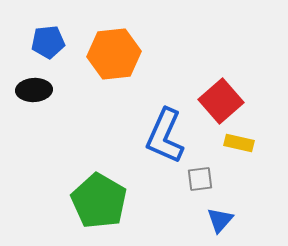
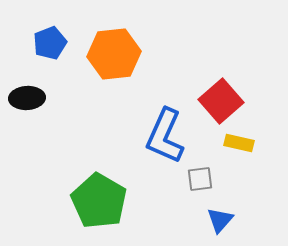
blue pentagon: moved 2 px right, 1 px down; rotated 16 degrees counterclockwise
black ellipse: moved 7 px left, 8 px down
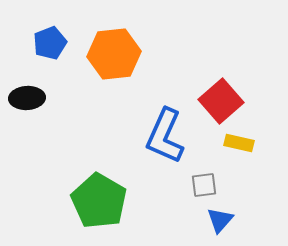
gray square: moved 4 px right, 6 px down
